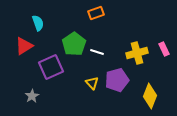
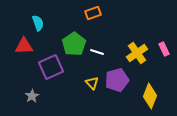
orange rectangle: moved 3 px left
red triangle: rotated 30 degrees clockwise
yellow cross: rotated 20 degrees counterclockwise
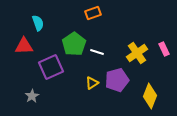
yellow triangle: rotated 40 degrees clockwise
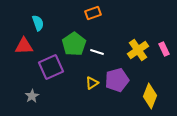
yellow cross: moved 1 px right, 3 px up
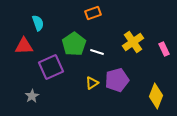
yellow cross: moved 5 px left, 8 px up
yellow diamond: moved 6 px right
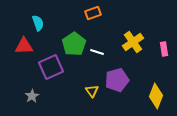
pink rectangle: rotated 16 degrees clockwise
yellow triangle: moved 8 px down; rotated 32 degrees counterclockwise
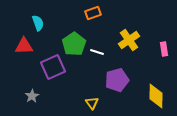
yellow cross: moved 4 px left, 2 px up
purple square: moved 2 px right
yellow triangle: moved 12 px down
yellow diamond: rotated 20 degrees counterclockwise
